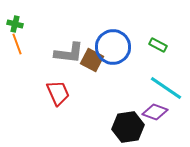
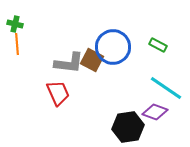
orange line: rotated 15 degrees clockwise
gray L-shape: moved 10 px down
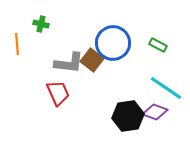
green cross: moved 26 px right
blue circle: moved 4 px up
brown square: rotated 10 degrees clockwise
black hexagon: moved 11 px up
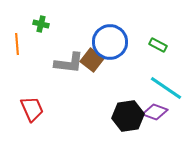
blue circle: moved 3 px left, 1 px up
red trapezoid: moved 26 px left, 16 px down
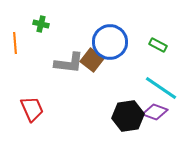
orange line: moved 2 px left, 1 px up
cyan line: moved 5 px left
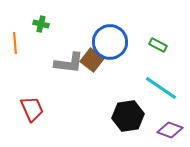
purple diamond: moved 15 px right, 18 px down
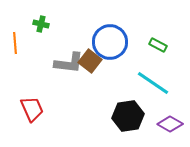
brown square: moved 2 px left, 1 px down
cyan line: moved 8 px left, 5 px up
purple diamond: moved 6 px up; rotated 10 degrees clockwise
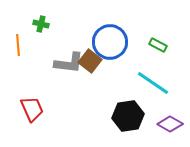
orange line: moved 3 px right, 2 px down
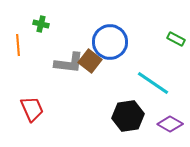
green rectangle: moved 18 px right, 6 px up
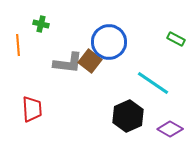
blue circle: moved 1 px left
gray L-shape: moved 1 px left
red trapezoid: rotated 20 degrees clockwise
black hexagon: rotated 16 degrees counterclockwise
purple diamond: moved 5 px down
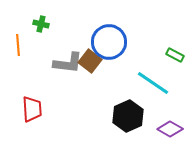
green rectangle: moved 1 px left, 16 px down
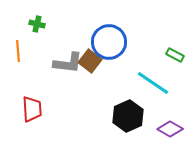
green cross: moved 4 px left
orange line: moved 6 px down
